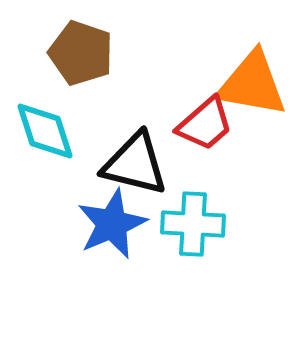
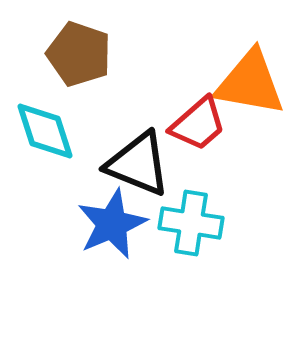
brown pentagon: moved 2 px left, 1 px down
orange triangle: moved 2 px left, 1 px up
red trapezoid: moved 7 px left
black triangle: moved 3 px right; rotated 8 degrees clockwise
cyan cross: moved 2 px left, 1 px up; rotated 6 degrees clockwise
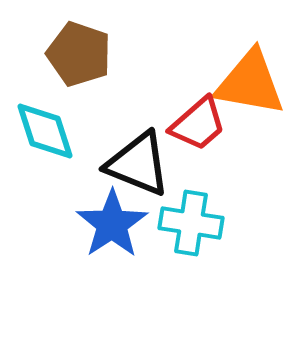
blue star: rotated 10 degrees counterclockwise
